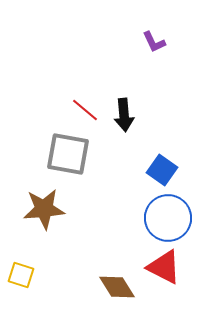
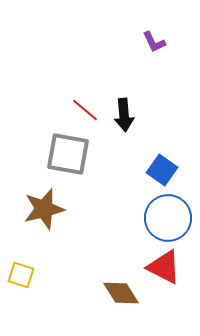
brown star: rotated 9 degrees counterclockwise
brown diamond: moved 4 px right, 6 px down
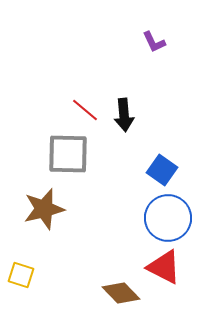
gray square: rotated 9 degrees counterclockwise
brown diamond: rotated 12 degrees counterclockwise
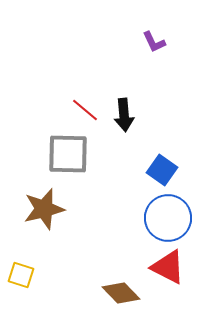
red triangle: moved 4 px right
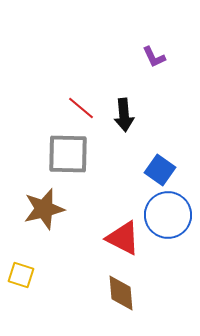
purple L-shape: moved 15 px down
red line: moved 4 px left, 2 px up
blue square: moved 2 px left
blue circle: moved 3 px up
red triangle: moved 45 px left, 29 px up
brown diamond: rotated 39 degrees clockwise
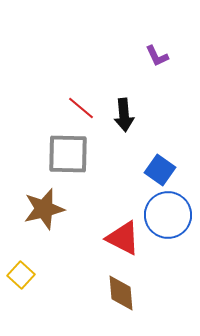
purple L-shape: moved 3 px right, 1 px up
yellow square: rotated 24 degrees clockwise
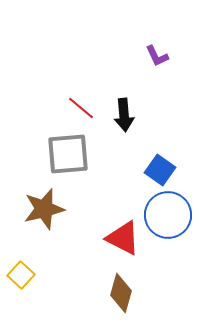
gray square: rotated 6 degrees counterclockwise
brown diamond: rotated 21 degrees clockwise
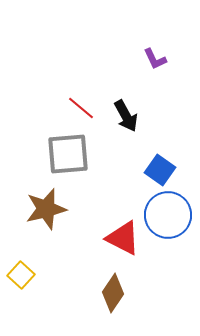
purple L-shape: moved 2 px left, 3 px down
black arrow: moved 2 px right, 1 px down; rotated 24 degrees counterclockwise
brown star: moved 2 px right
brown diamond: moved 8 px left; rotated 18 degrees clockwise
